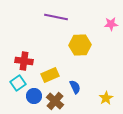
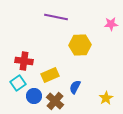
blue semicircle: rotated 128 degrees counterclockwise
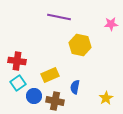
purple line: moved 3 px right
yellow hexagon: rotated 15 degrees clockwise
red cross: moved 7 px left
blue semicircle: rotated 16 degrees counterclockwise
brown cross: rotated 30 degrees counterclockwise
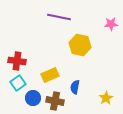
blue circle: moved 1 px left, 2 px down
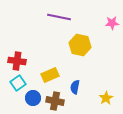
pink star: moved 1 px right, 1 px up
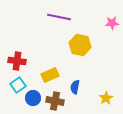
cyan square: moved 2 px down
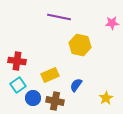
blue semicircle: moved 1 px right, 2 px up; rotated 24 degrees clockwise
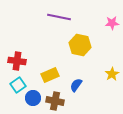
yellow star: moved 6 px right, 24 px up
